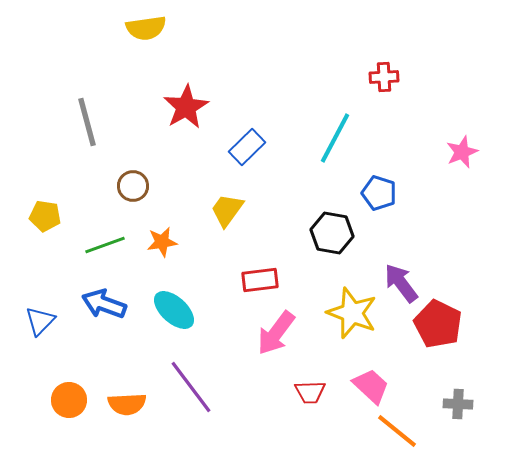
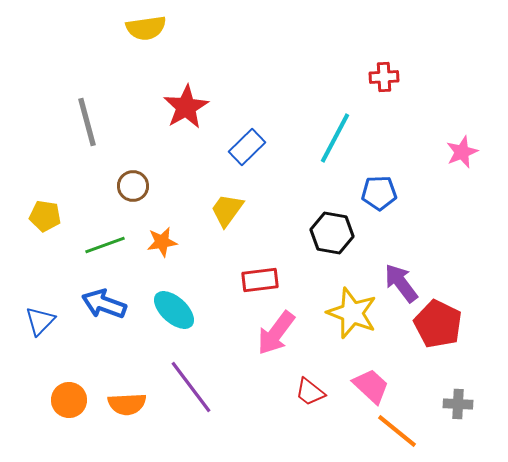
blue pentagon: rotated 20 degrees counterclockwise
red trapezoid: rotated 40 degrees clockwise
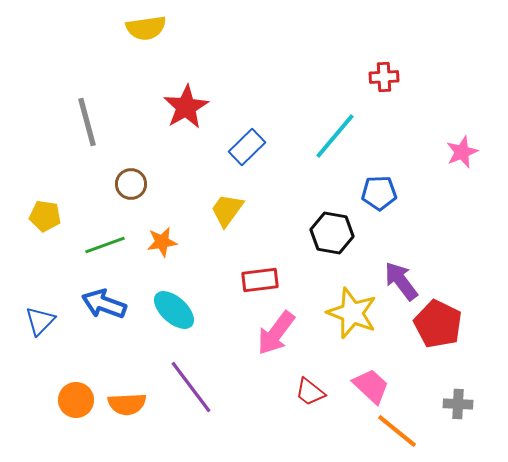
cyan line: moved 2 px up; rotated 12 degrees clockwise
brown circle: moved 2 px left, 2 px up
purple arrow: moved 2 px up
orange circle: moved 7 px right
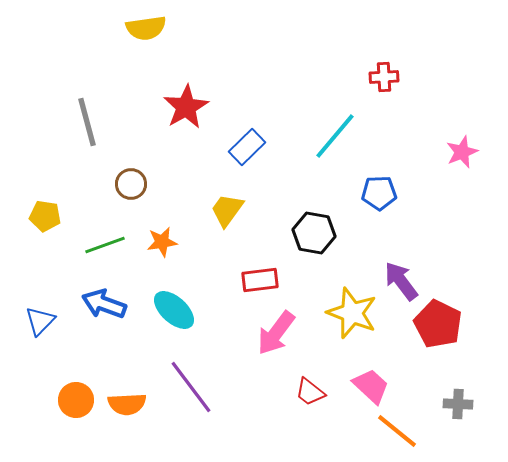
black hexagon: moved 18 px left
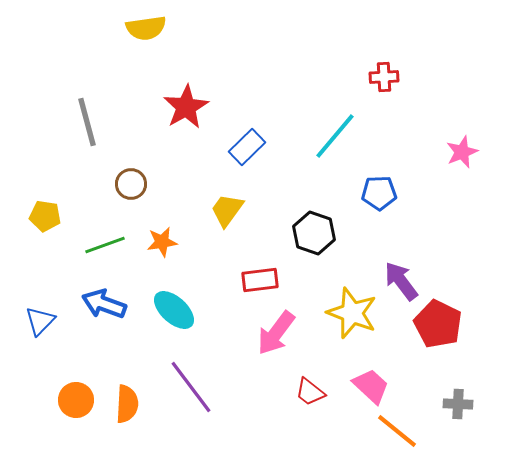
black hexagon: rotated 9 degrees clockwise
orange semicircle: rotated 84 degrees counterclockwise
